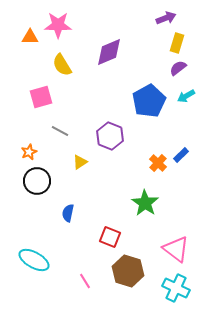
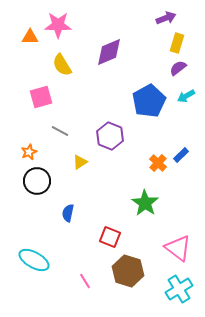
pink triangle: moved 2 px right, 1 px up
cyan cross: moved 3 px right, 1 px down; rotated 32 degrees clockwise
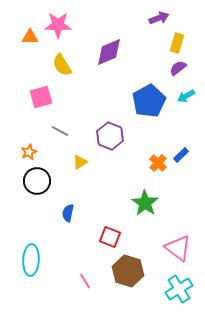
purple arrow: moved 7 px left
cyan ellipse: moved 3 px left; rotated 64 degrees clockwise
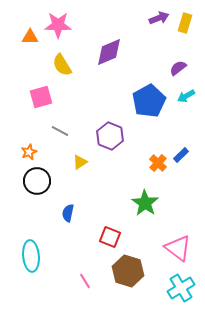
yellow rectangle: moved 8 px right, 20 px up
cyan ellipse: moved 4 px up; rotated 8 degrees counterclockwise
cyan cross: moved 2 px right, 1 px up
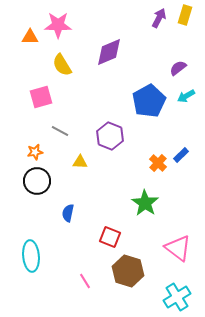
purple arrow: rotated 42 degrees counterclockwise
yellow rectangle: moved 8 px up
orange star: moved 6 px right; rotated 14 degrees clockwise
yellow triangle: rotated 35 degrees clockwise
cyan cross: moved 4 px left, 9 px down
